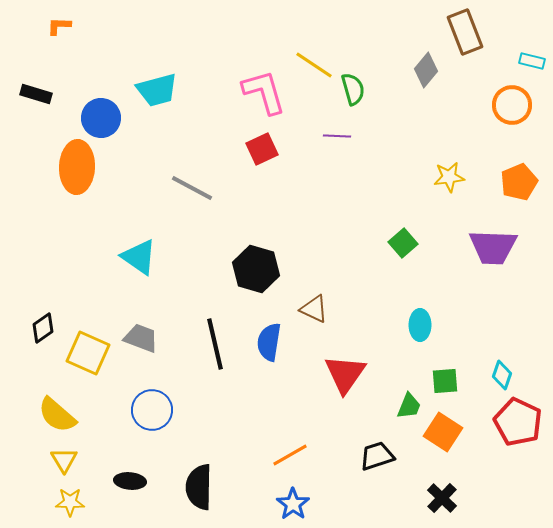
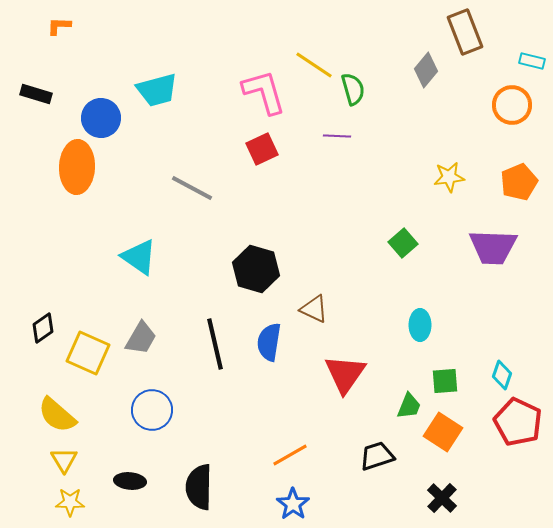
gray trapezoid at (141, 338): rotated 99 degrees clockwise
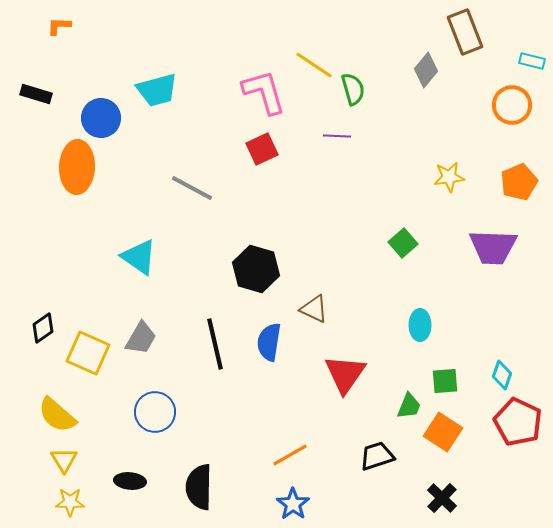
blue circle at (152, 410): moved 3 px right, 2 px down
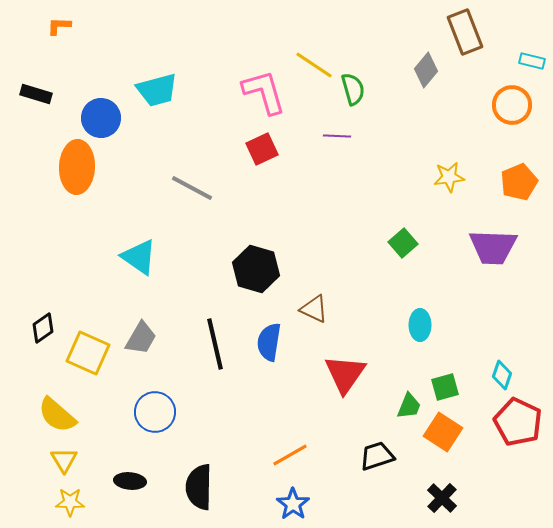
green square at (445, 381): moved 6 px down; rotated 12 degrees counterclockwise
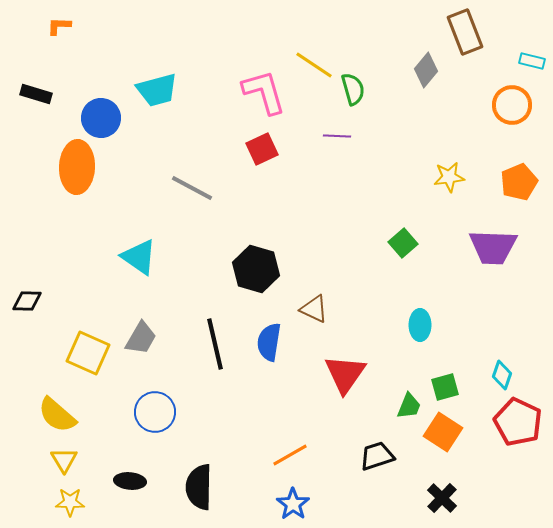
black diamond at (43, 328): moved 16 px left, 27 px up; rotated 36 degrees clockwise
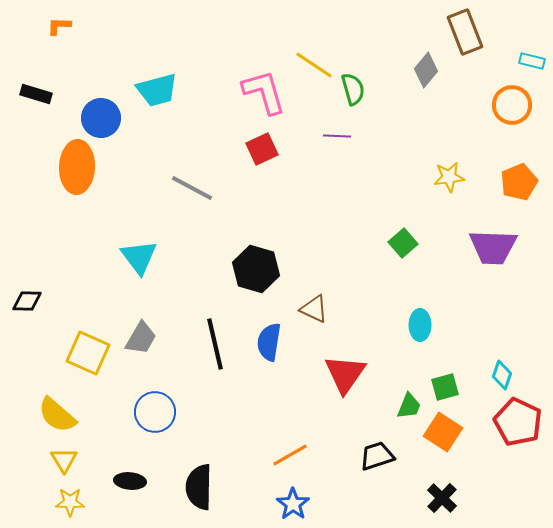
cyan triangle at (139, 257): rotated 18 degrees clockwise
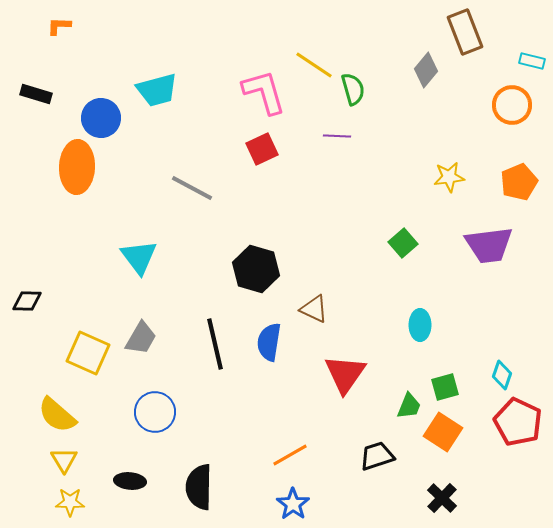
purple trapezoid at (493, 247): moved 4 px left, 2 px up; rotated 9 degrees counterclockwise
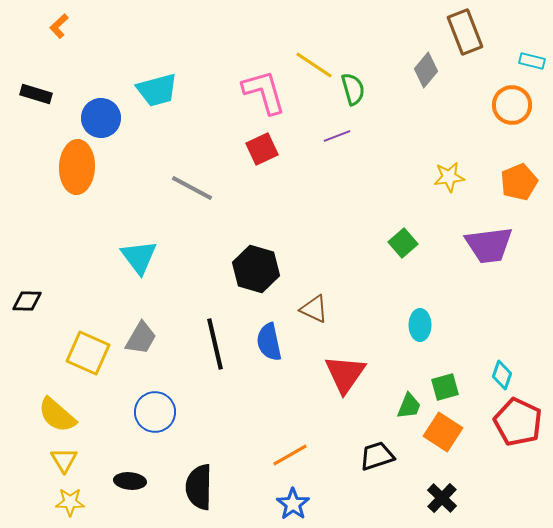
orange L-shape at (59, 26): rotated 45 degrees counterclockwise
purple line at (337, 136): rotated 24 degrees counterclockwise
blue semicircle at (269, 342): rotated 21 degrees counterclockwise
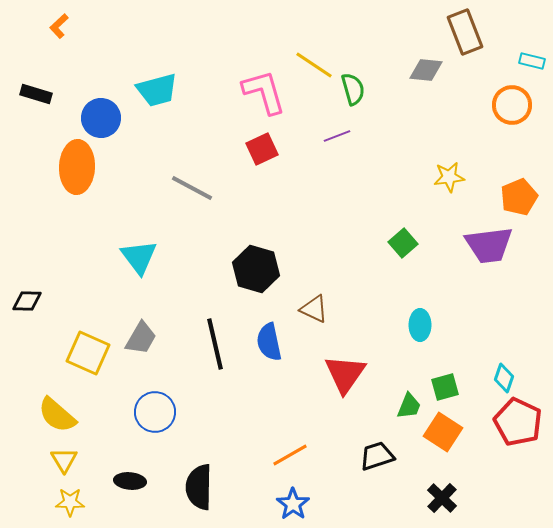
gray diamond at (426, 70): rotated 56 degrees clockwise
orange pentagon at (519, 182): moved 15 px down
cyan diamond at (502, 375): moved 2 px right, 3 px down
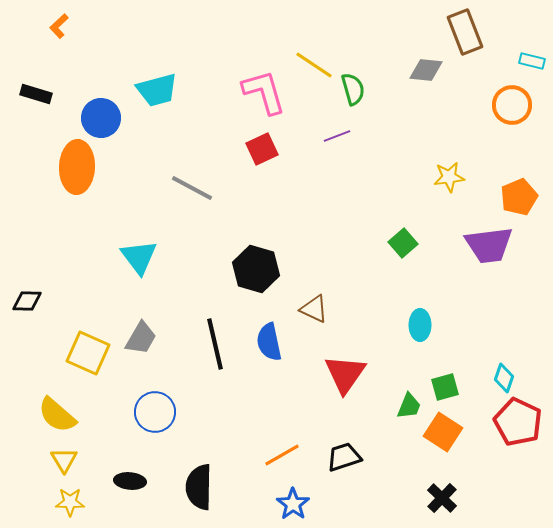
orange line at (290, 455): moved 8 px left
black trapezoid at (377, 456): moved 33 px left, 1 px down
